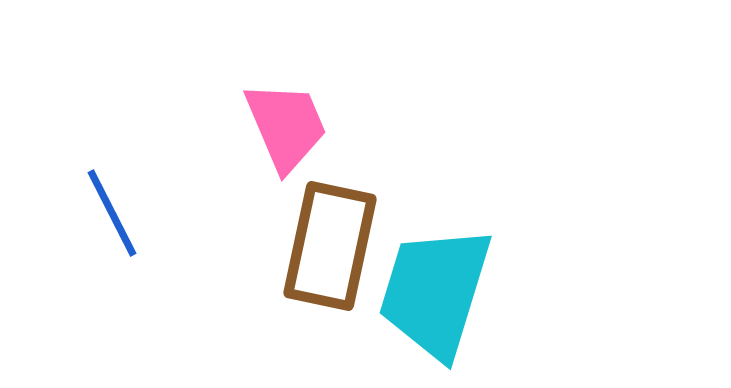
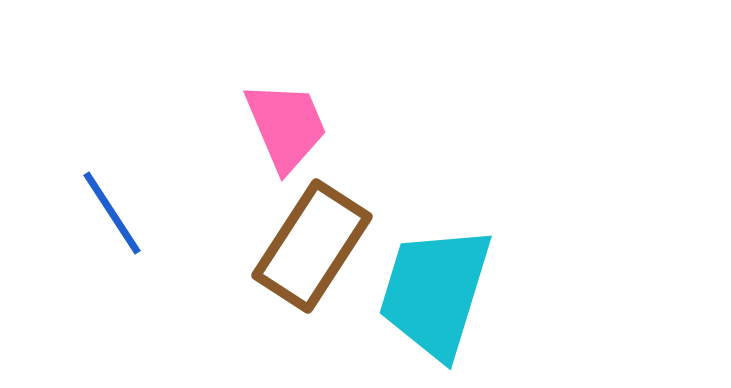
blue line: rotated 6 degrees counterclockwise
brown rectangle: moved 18 px left; rotated 21 degrees clockwise
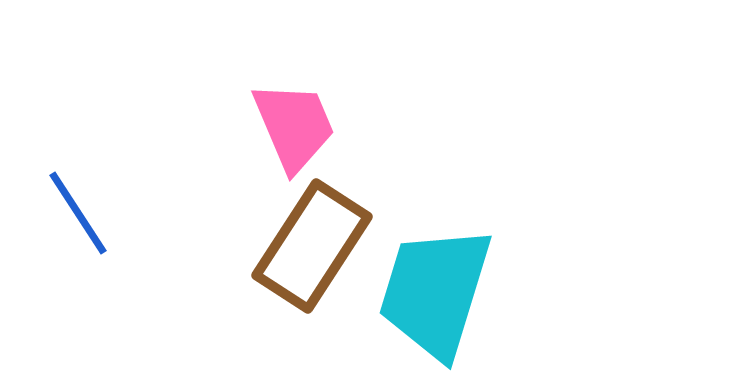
pink trapezoid: moved 8 px right
blue line: moved 34 px left
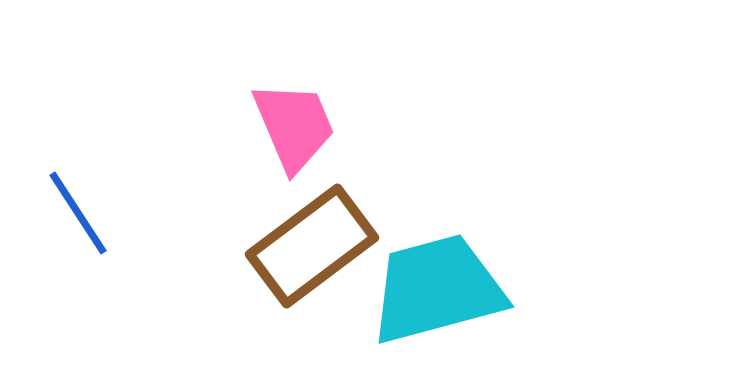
brown rectangle: rotated 20 degrees clockwise
cyan trapezoid: moved 2 px right, 3 px up; rotated 58 degrees clockwise
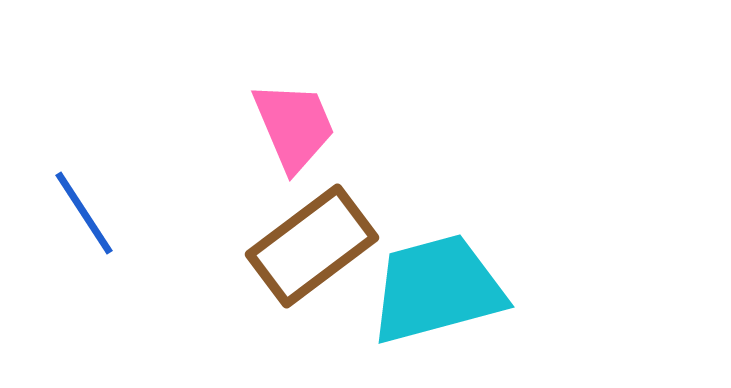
blue line: moved 6 px right
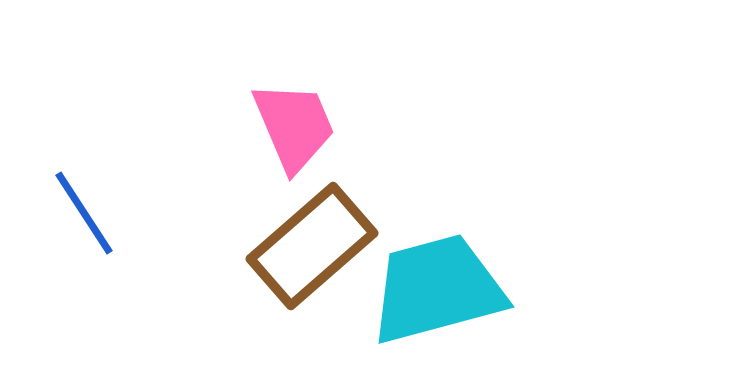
brown rectangle: rotated 4 degrees counterclockwise
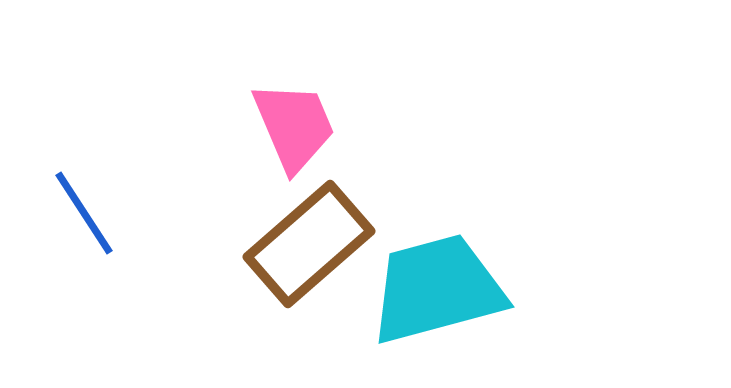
brown rectangle: moved 3 px left, 2 px up
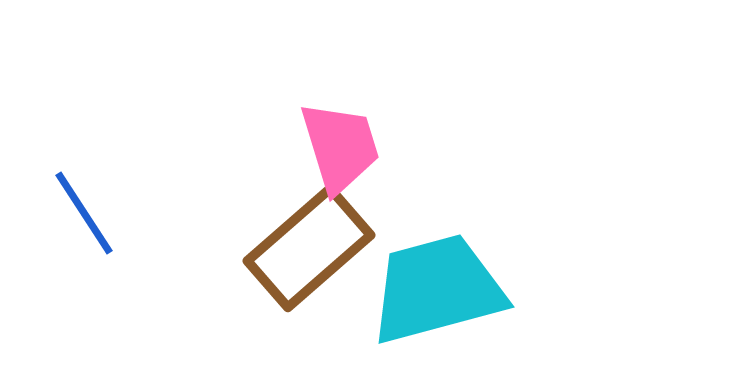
pink trapezoid: moved 46 px right, 21 px down; rotated 6 degrees clockwise
brown rectangle: moved 4 px down
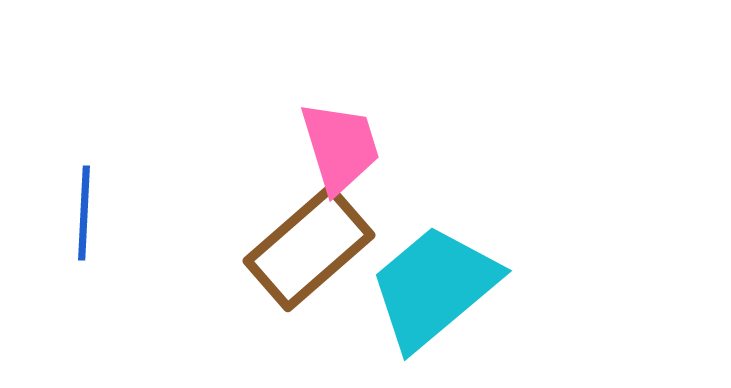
blue line: rotated 36 degrees clockwise
cyan trapezoid: moved 3 px left, 2 px up; rotated 25 degrees counterclockwise
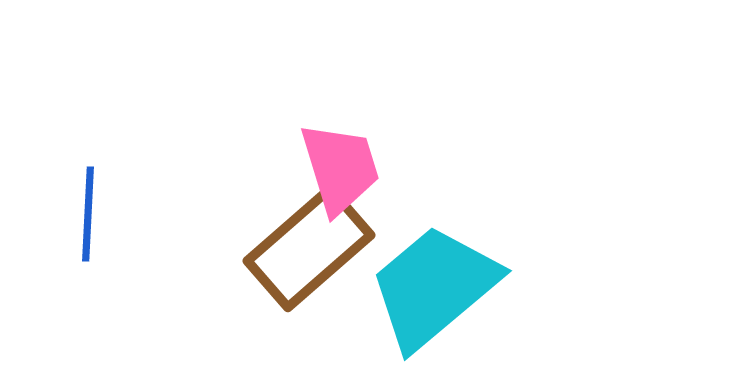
pink trapezoid: moved 21 px down
blue line: moved 4 px right, 1 px down
